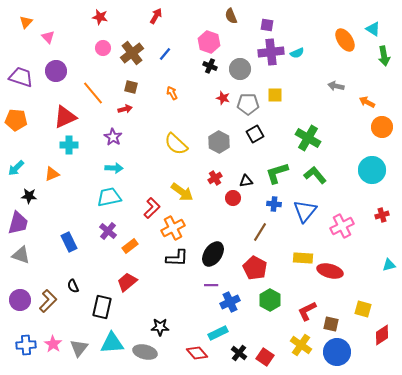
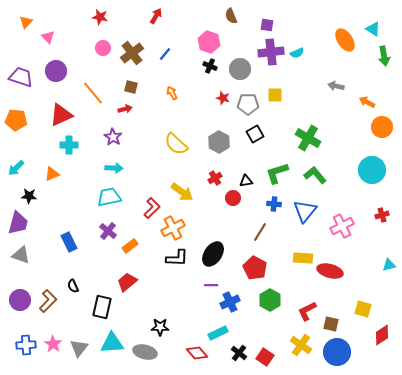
red triangle at (65, 117): moved 4 px left, 2 px up
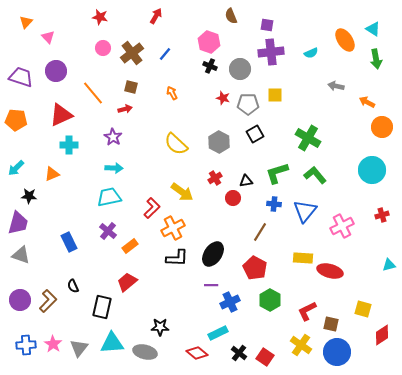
cyan semicircle at (297, 53): moved 14 px right
green arrow at (384, 56): moved 8 px left, 3 px down
red diamond at (197, 353): rotated 10 degrees counterclockwise
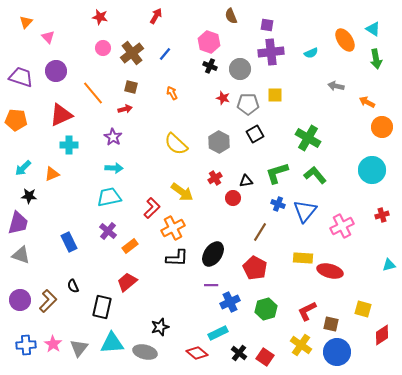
cyan arrow at (16, 168): moved 7 px right
blue cross at (274, 204): moved 4 px right; rotated 16 degrees clockwise
green hexagon at (270, 300): moved 4 px left, 9 px down; rotated 15 degrees clockwise
black star at (160, 327): rotated 18 degrees counterclockwise
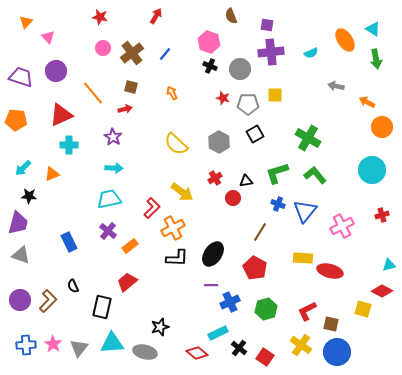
cyan trapezoid at (109, 197): moved 2 px down
red diamond at (382, 335): moved 44 px up; rotated 60 degrees clockwise
black cross at (239, 353): moved 5 px up
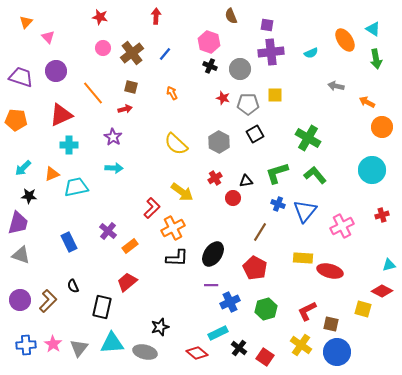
red arrow at (156, 16): rotated 28 degrees counterclockwise
cyan trapezoid at (109, 199): moved 33 px left, 12 px up
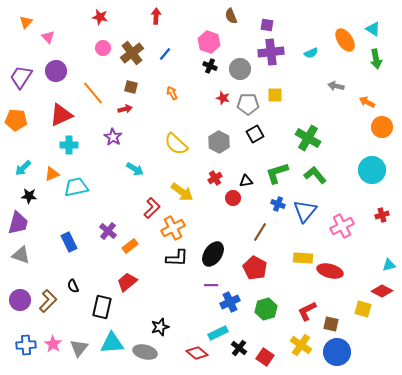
purple trapezoid at (21, 77): rotated 75 degrees counterclockwise
cyan arrow at (114, 168): moved 21 px right, 1 px down; rotated 30 degrees clockwise
